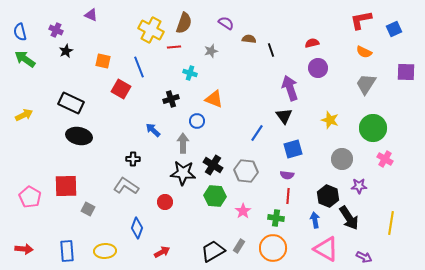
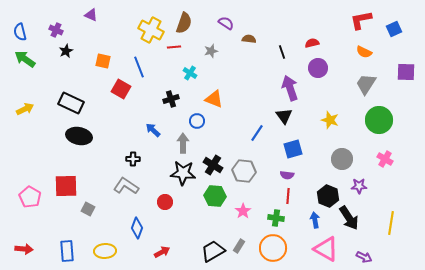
black line at (271, 50): moved 11 px right, 2 px down
cyan cross at (190, 73): rotated 16 degrees clockwise
yellow arrow at (24, 115): moved 1 px right, 6 px up
green circle at (373, 128): moved 6 px right, 8 px up
gray hexagon at (246, 171): moved 2 px left
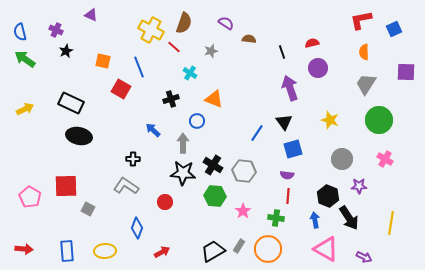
red line at (174, 47): rotated 48 degrees clockwise
orange semicircle at (364, 52): rotated 63 degrees clockwise
black triangle at (284, 116): moved 6 px down
orange circle at (273, 248): moved 5 px left, 1 px down
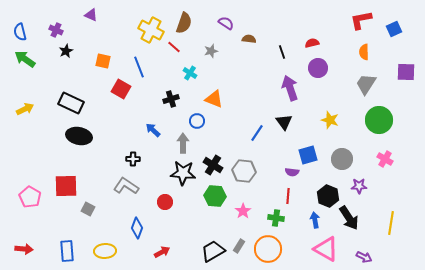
blue square at (293, 149): moved 15 px right, 6 px down
purple semicircle at (287, 175): moved 5 px right, 3 px up
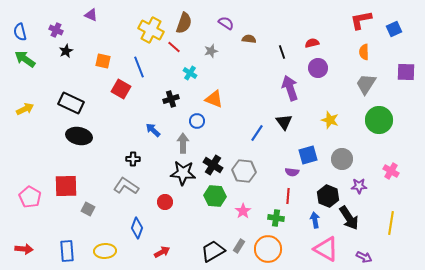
pink cross at (385, 159): moved 6 px right, 12 px down
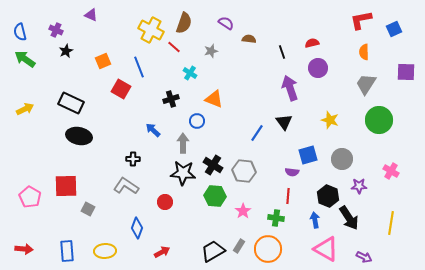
orange square at (103, 61): rotated 35 degrees counterclockwise
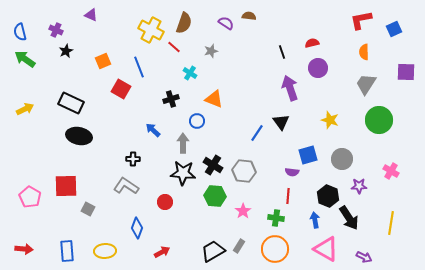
brown semicircle at (249, 39): moved 23 px up
black triangle at (284, 122): moved 3 px left
orange circle at (268, 249): moved 7 px right
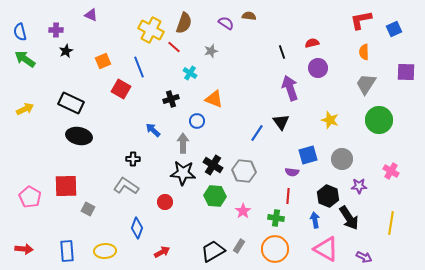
purple cross at (56, 30): rotated 24 degrees counterclockwise
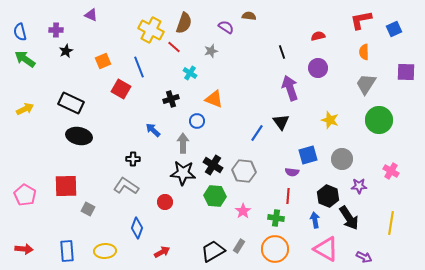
purple semicircle at (226, 23): moved 4 px down
red semicircle at (312, 43): moved 6 px right, 7 px up
pink pentagon at (30, 197): moved 5 px left, 2 px up
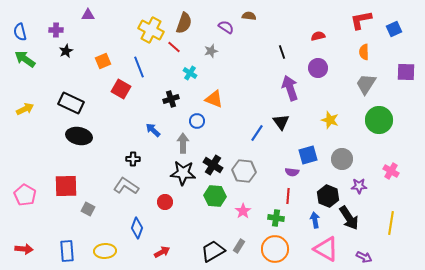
purple triangle at (91, 15): moved 3 px left; rotated 24 degrees counterclockwise
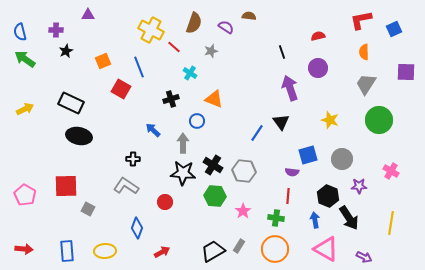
brown semicircle at (184, 23): moved 10 px right
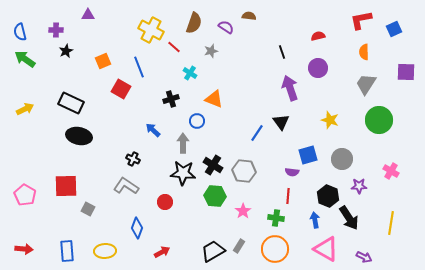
black cross at (133, 159): rotated 24 degrees clockwise
